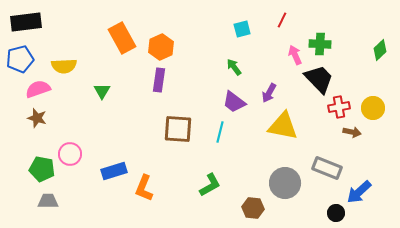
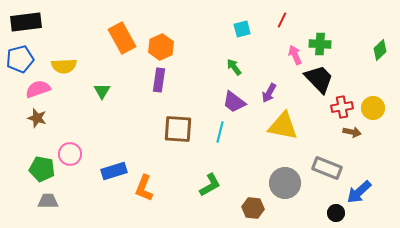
red cross: moved 3 px right
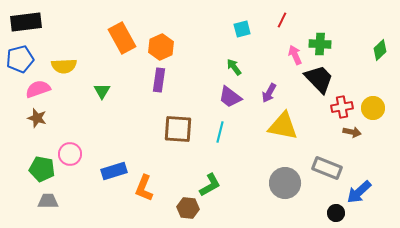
purple trapezoid: moved 4 px left, 5 px up
brown hexagon: moved 65 px left
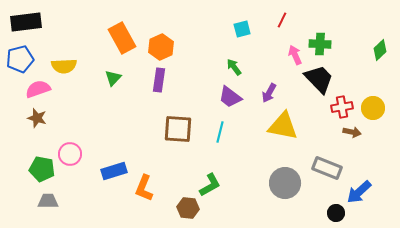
green triangle: moved 11 px right, 13 px up; rotated 12 degrees clockwise
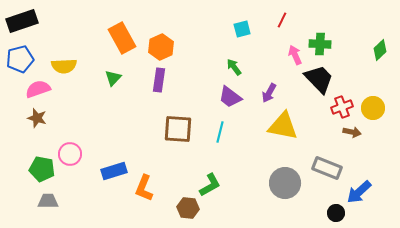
black rectangle: moved 4 px left, 1 px up; rotated 12 degrees counterclockwise
red cross: rotated 10 degrees counterclockwise
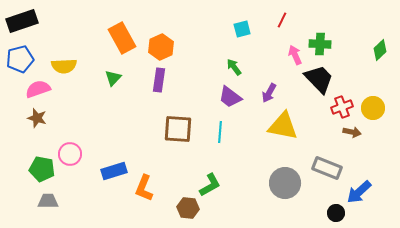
cyan line: rotated 10 degrees counterclockwise
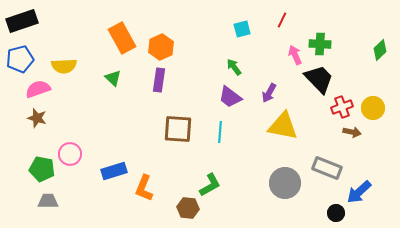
green triangle: rotated 30 degrees counterclockwise
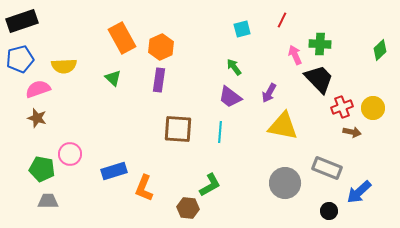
black circle: moved 7 px left, 2 px up
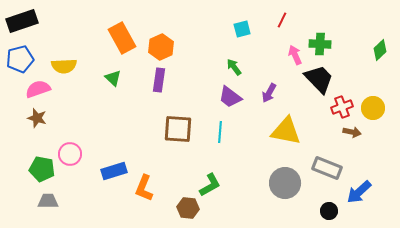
yellow triangle: moved 3 px right, 5 px down
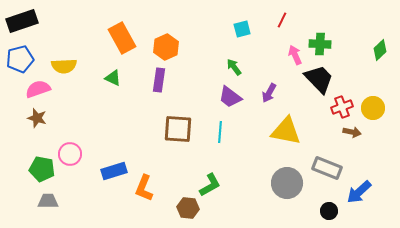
orange hexagon: moved 5 px right
green triangle: rotated 18 degrees counterclockwise
gray circle: moved 2 px right
